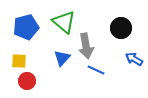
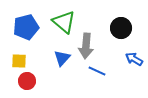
gray arrow: rotated 15 degrees clockwise
blue line: moved 1 px right, 1 px down
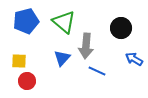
blue pentagon: moved 6 px up
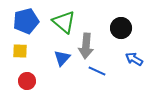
yellow square: moved 1 px right, 10 px up
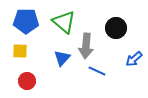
blue pentagon: rotated 15 degrees clockwise
black circle: moved 5 px left
blue arrow: rotated 72 degrees counterclockwise
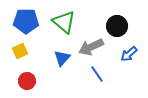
black circle: moved 1 px right, 2 px up
gray arrow: moved 5 px right, 1 px down; rotated 60 degrees clockwise
yellow square: rotated 28 degrees counterclockwise
blue arrow: moved 5 px left, 5 px up
blue line: moved 3 px down; rotated 30 degrees clockwise
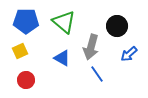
gray arrow: rotated 50 degrees counterclockwise
blue triangle: rotated 42 degrees counterclockwise
red circle: moved 1 px left, 1 px up
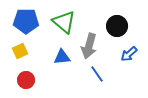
gray arrow: moved 2 px left, 1 px up
blue triangle: moved 1 px up; rotated 36 degrees counterclockwise
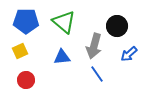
gray arrow: moved 5 px right
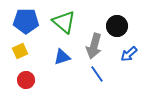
blue triangle: rotated 12 degrees counterclockwise
